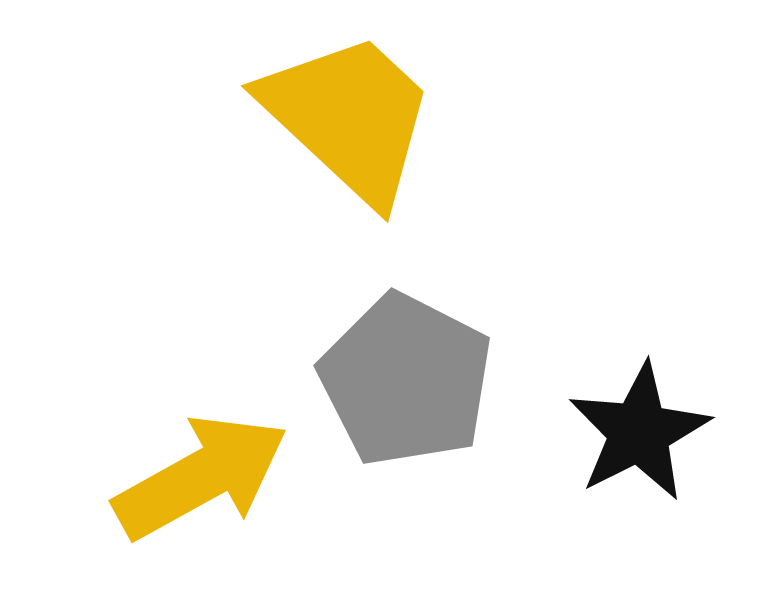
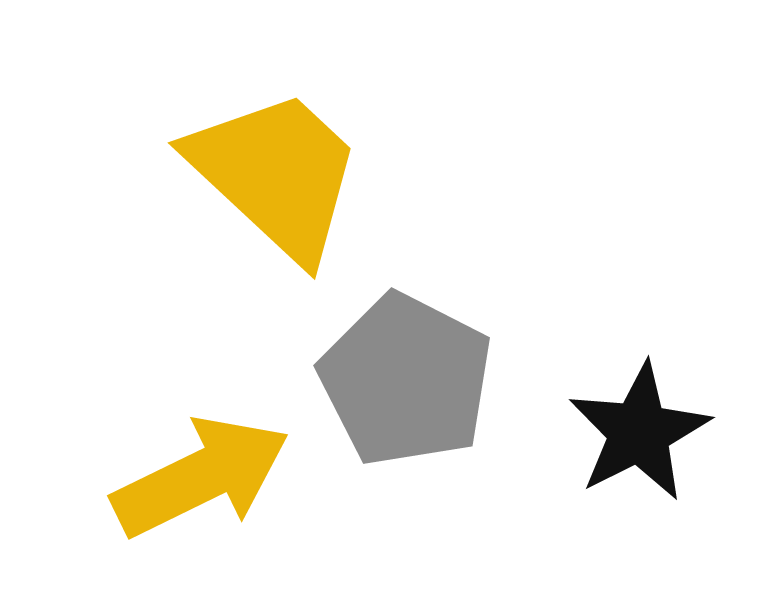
yellow trapezoid: moved 73 px left, 57 px down
yellow arrow: rotated 3 degrees clockwise
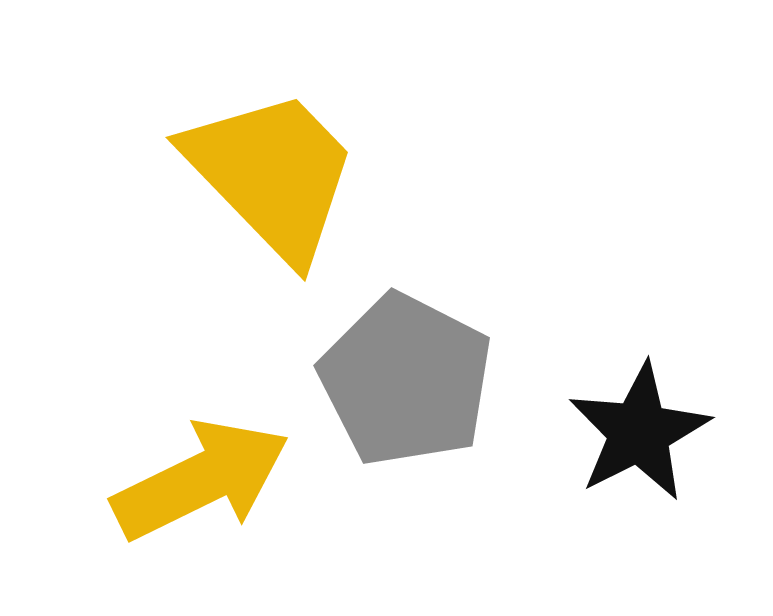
yellow trapezoid: moved 4 px left; rotated 3 degrees clockwise
yellow arrow: moved 3 px down
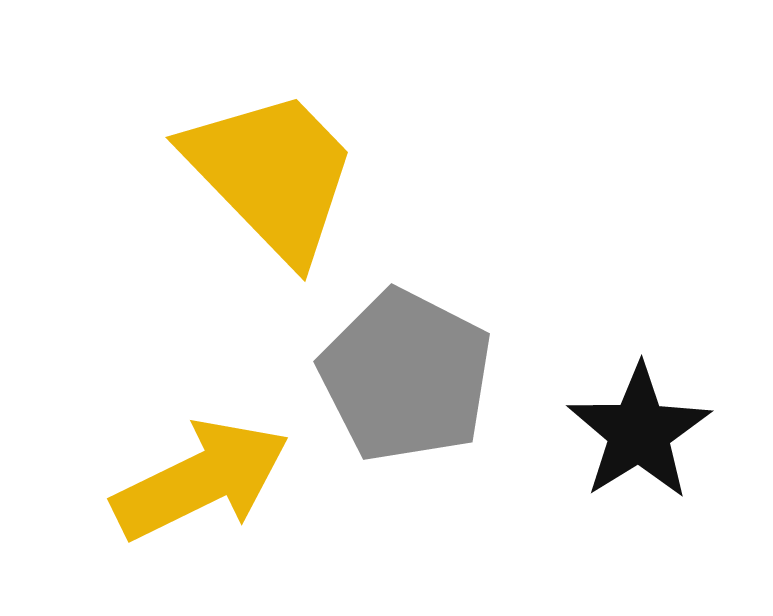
gray pentagon: moved 4 px up
black star: rotated 5 degrees counterclockwise
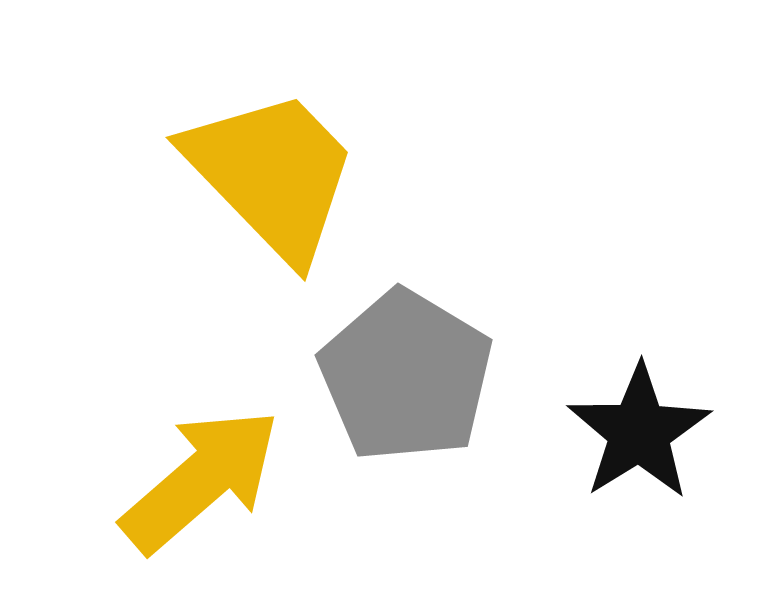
gray pentagon: rotated 4 degrees clockwise
yellow arrow: rotated 15 degrees counterclockwise
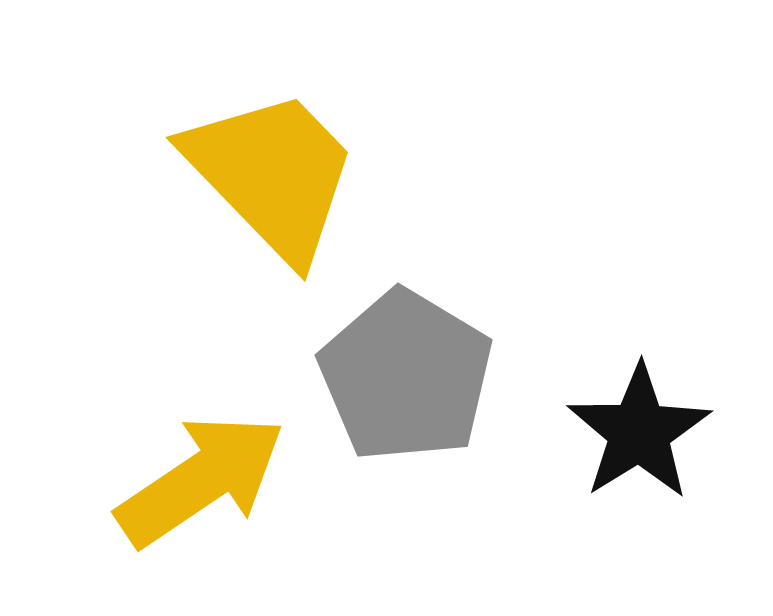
yellow arrow: rotated 7 degrees clockwise
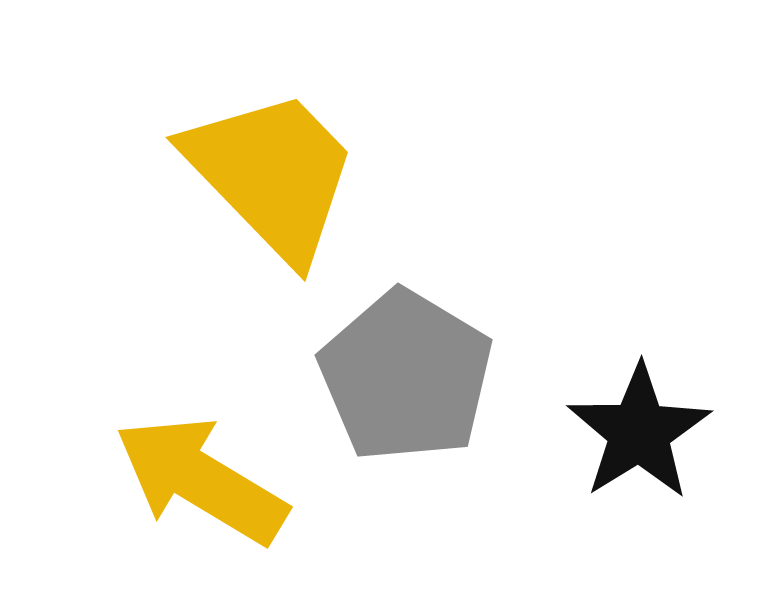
yellow arrow: rotated 115 degrees counterclockwise
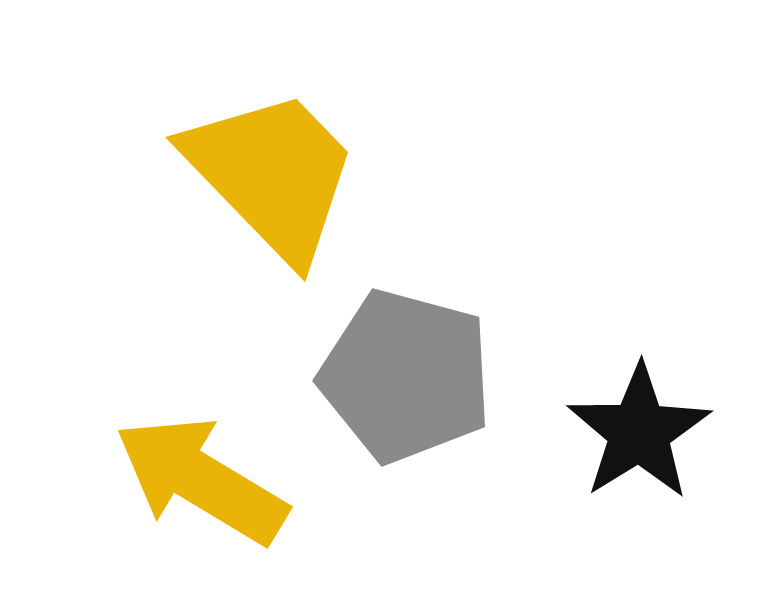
gray pentagon: rotated 16 degrees counterclockwise
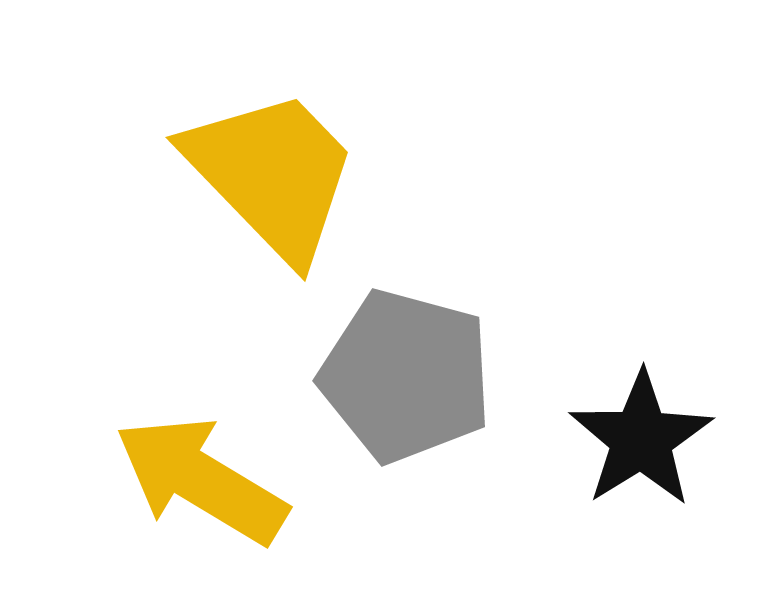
black star: moved 2 px right, 7 px down
